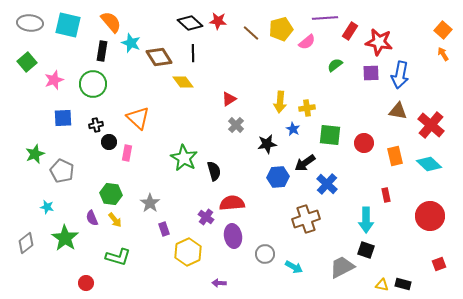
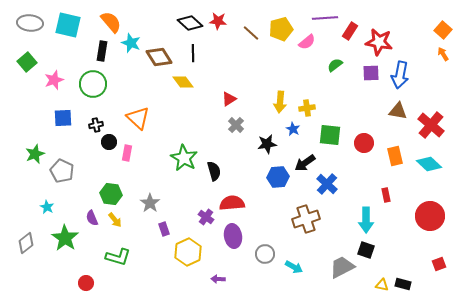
cyan star at (47, 207): rotated 16 degrees clockwise
purple arrow at (219, 283): moved 1 px left, 4 px up
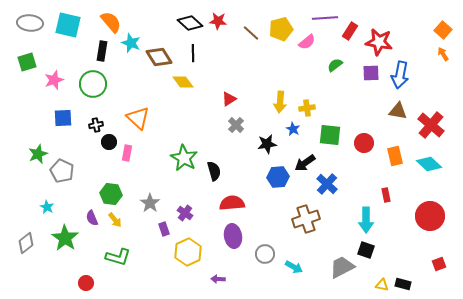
green square at (27, 62): rotated 24 degrees clockwise
green star at (35, 154): moved 3 px right
purple cross at (206, 217): moved 21 px left, 4 px up
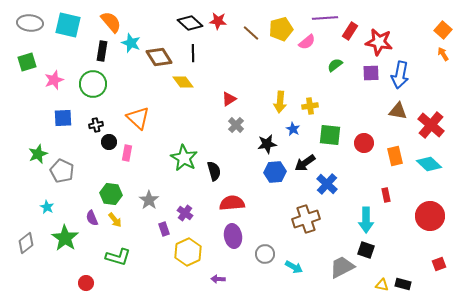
yellow cross at (307, 108): moved 3 px right, 2 px up
blue hexagon at (278, 177): moved 3 px left, 5 px up
gray star at (150, 203): moved 1 px left, 3 px up
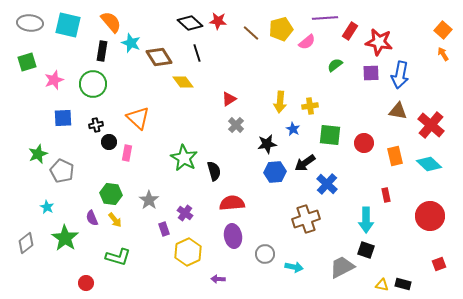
black line at (193, 53): moved 4 px right; rotated 18 degrees counterclockwise
cyan arrow at (294, 267): rotated 18 degrees counterclockwise
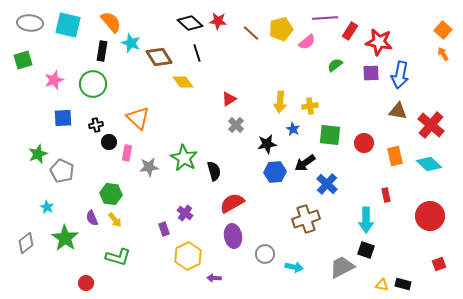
green square at (27, 62): moved 4 px left, 2 px up
gray star at (149, 200): moved 33 px up; rotated 30 degrees clockwise
red semicircle at (232, 203): rotated 25 degrees counterclockwise
yellow hexagon at (188, 252): moved 4 px down
purple arrow at (218, 279): moved 4 px left, 1 px up
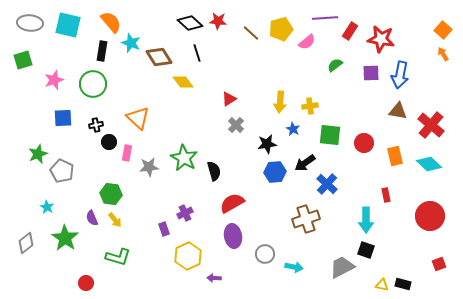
red star at (379, 42): moved 2 px right, 3 px up
purple cross at (185, 213): rotated 28 degrees clockwise
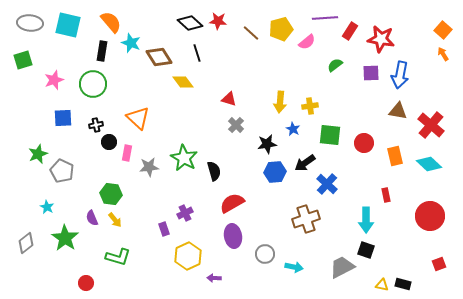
red triangle at (229, 99): rotated 49 degrees clockwise
